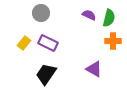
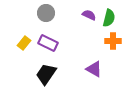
gray circle: moved 5 px right
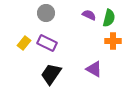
purple rectangle: moved 1 px left
black trapezoid: moved 5 px right
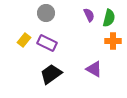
purple semicircle: rotated 40 degrees clockwise
yellow rectangle: moved 3 px up
black trapezoid: rotated 20 degrees clockwise
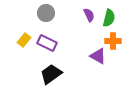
purple triangle: moved 4 px right, 13 px up
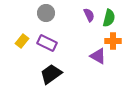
yellow rectangle: moved 2 px left, 1 px down
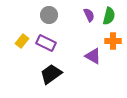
gray circle: moved 3 px right, 2 px down
green semicircle: moved 2 px up
purple rectangle: moved 1 px left
purple triangle: moved 5 px left
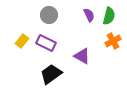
orange cross: rotated 28 degrees counterclockwise
purple triangle: moved 11 px left
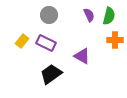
orange cross: moved 2 px right, 1 px up; rotated 28 degrees clockwise
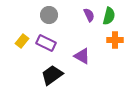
black trapezoid: moved 1 px right, 1 px down
